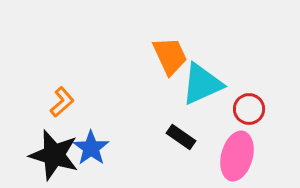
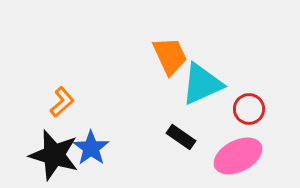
pink ellipse: moved 1 px right; rotated 48 degrees clockwise
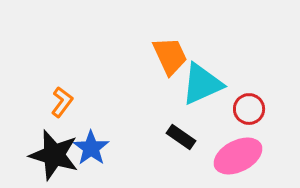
orange L-shape: rotated 12 degrees counterclockwise
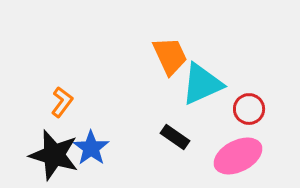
black rectangle: moved 6 px left
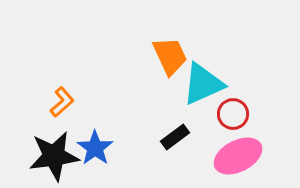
cyan triangle: moved 1 px right
orange L-shape: rotated 12 degrees clockwise
red circle: moved 16 px left, 5 px down
black rectangle: rotated 72 degrees counterclockwise
blue star: moved 4 px right
black star: moved 1 px down; rotated 24 degrees counterclockwise
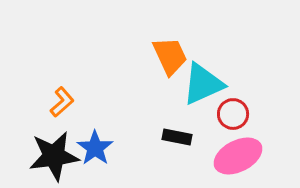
black rectangle: moved 2 px right; rotated 48 degrees clockwise
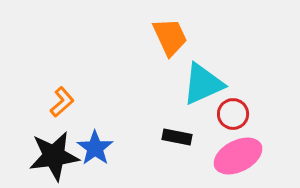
orange trapezoid: moved 19 px up
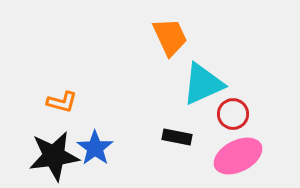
orange L-shape: rotated 56 degrees clockwise
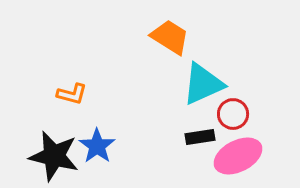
orange trapezoid: rotated 33 degrees counterclockwise
orange L-shape: moved 10 px right, 8 px up
black rectangle: moved 23 px right; rotated 20 degrees counterclockwise
blue star: moved 2 px right, 2 px up
black star: rotated 21 degrees clockwise
